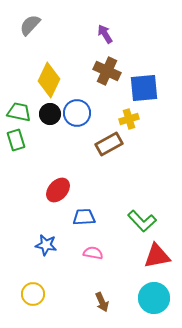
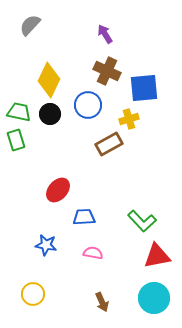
blue circle: moved 11 px right, 8 px up
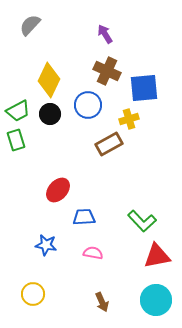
green trapezoid: moved 1 px left, 1 px up; rotated 140 degrees clockwise
cyan circle: moved 2 px right, 2 px down
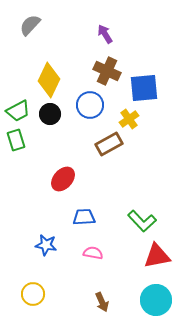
blue circle: moved 2 px right
yellow cross: rotated 18 degrees counterclockwise
red ellipse: moved 5 px right, 11 px up
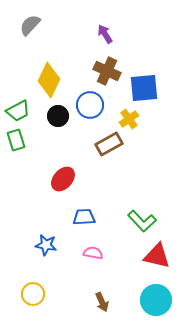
black circle: moved 8 px right, 2 px down
red triangle: rotated 24 degrees clockwise
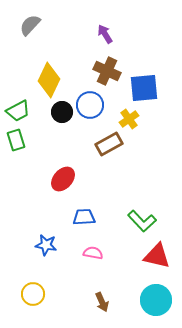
black circle: moved 4 px right, 4 px up
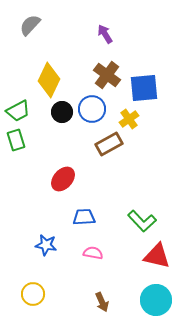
brown cross: moved 4 px down; rotated 12 degrees clockwise
blue circle: moved 2 px right, 4 px down
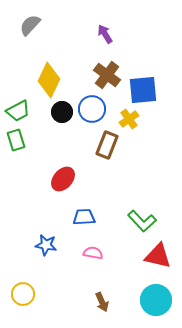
blue square: moved 1 px left, 2 px down
brown rectangle: moved 2 px left, 1 px down; rotated 40 degrees counterclockwise
red triangle: moved 1 px right
yellow circle: moved 10 px left
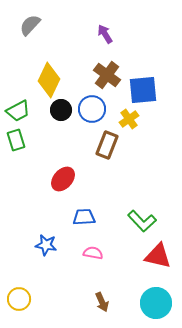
black circle: moved 1 px left, 2 px up
yellow circle: moved 4 px left, 5 px down
cyan circle: moved 3 px down
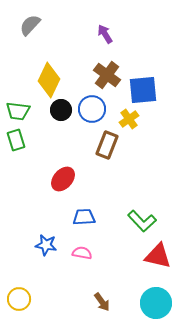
green trapezoid: rotated 35 degrees clockwise
pink semicircle: moved 11 px left
brown arrow: rotated 12 degrees counterclockwise
